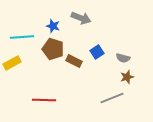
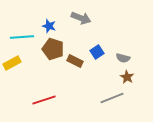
blue star: moved 4 px left
brown rectangle: moved 1 px right
brown star: rotated 24 degrees counterclockwise
red line: rotated 20 degrees counterclockwise
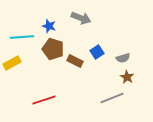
gray semicircle: rotated 32 degrees counterclockwise
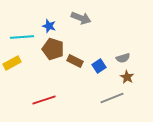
blue square: moved 2 px right, 14 px down
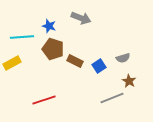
brown star: moved 2 px right, 4 px down
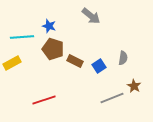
gray arrow: moved 10 px right, 2 px up; rotated 18 degrees clockwise
gray semicircle: rotated 64 degrees counterclockwise
brown star: moved 5 px right, 5 px down
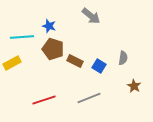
blue square: rotated 24 degrees counterclockwise
gray line: moved 23 px left
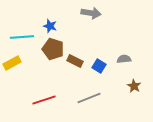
gray arrow: moved 3 px up; rotated 30 degrees counterclockwise
blue star: moved 1 px right
gray semicircle: moved 1 px right, 1 px down; rotated 104 degrees counterclockwise
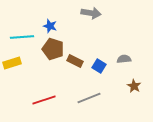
yellow rectangle: rotated 12 degrees clockwise
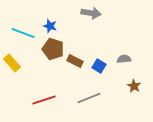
cyan line: moved 1 px right, 4 px up; rotated 25 degrees clockwise
yellow rectangle: rotated 66 degrees clockwise
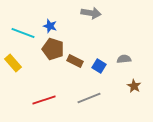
yellow rectangle: moved 1 px right
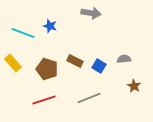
brown pentagon: moved 6 px left, 20 px down
